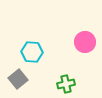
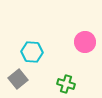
green cross: rotated 30 degrees clockwise
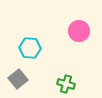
pink circle: moved 6 px left, 11 px up
cyan hexagon: moved 2 px left, 4 px up
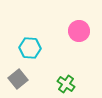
green cross: rotated 18 degrees clockwise
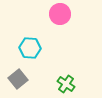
pink circle: moved 19 px left, 17 px up
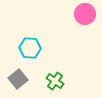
pink circle: moved 25 px right
green cross: moved 11 px left, 3 px up
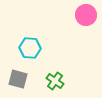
pink circle: moved 1 px right, 1 px down
gray square: rotated 36 degrees counterclockwise
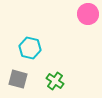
pink circle: moved 2 px right, 1 px up
cyan hexagon: rotated 10 degrees clockwise
